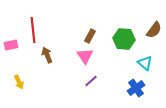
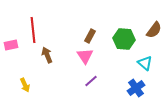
yellow arrow: moved 6 px right, 3 px down
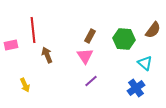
brown semicircle: moved 1 px left
